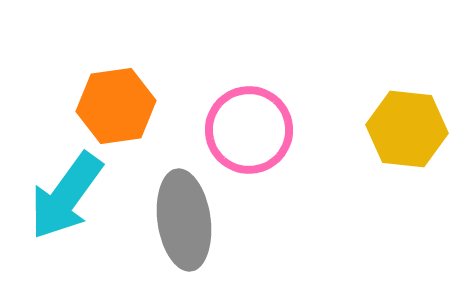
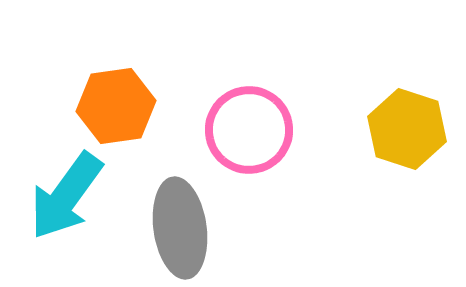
yellow hexagon: rotated 12 degrees clockwise
gray ellipse: moved 4 px left, 8 px down
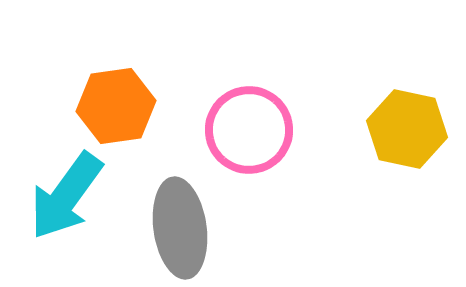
yellow hexagon: rotated 6 degrees counterclockwise
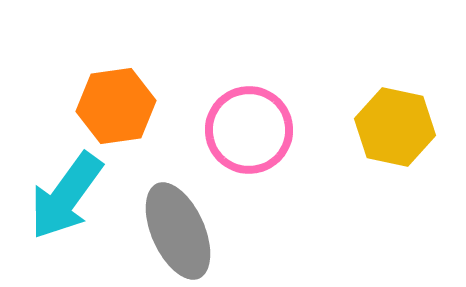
yellow hexagon: moved 12 px left, 2 px up
gray ellipse: moved 2 px left, 3 px down; rotated 16 degrees counterclockwise
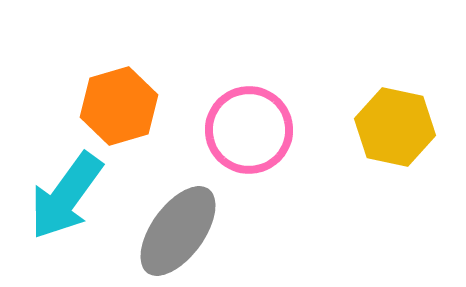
orange hexagon: moved 3 px right; rotated 8 degrees counterclockwise
gray ellipse: rotated 60 degrees clockwise
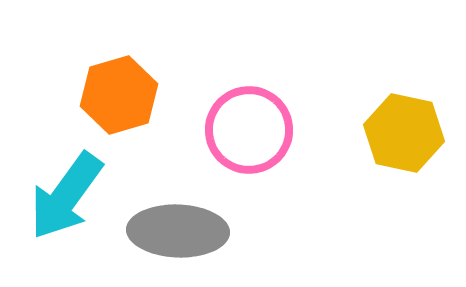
orange hexagon: moved 11 px up
yellow hexagon: moved 9 px right, 6 px down
gray ellipse: rotated 56 degrees clockwise
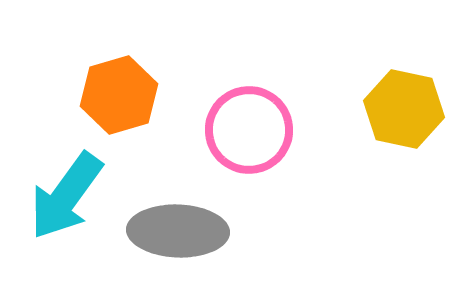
yellow hexagon: moved 24 px up
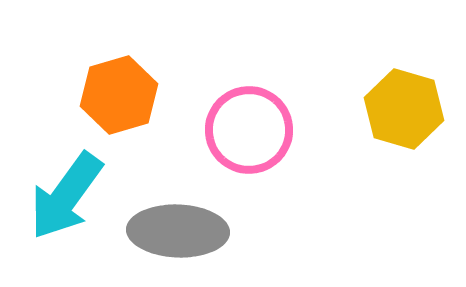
yellow hexagon: rotated 4 degrees clockwise
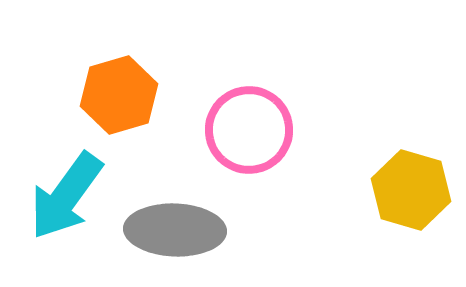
yellow hexagon: moved 7 px right, 81 px down
gray ellipse: moved 3 px left, 1 px up
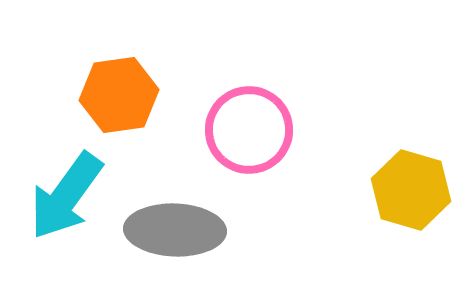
orange hexagon: rotated 8 degrees clockwise
